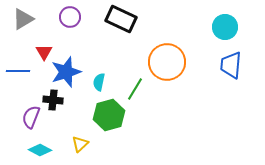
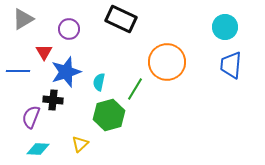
purple circle: moved 1 px left, 12 px down
cyan diamond: moved 2 px left, 1 px up; rotated 25 degrees counterclockwise
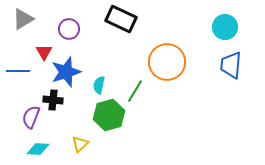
cyan semicircle: moved 3 px down
green line: moved 2 px down
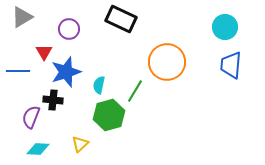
gray triangle: moved 1 px left, 2 px up
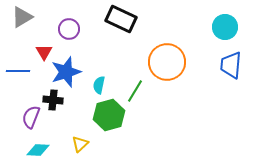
cyan diamond: moved 1 px down
